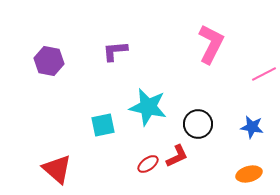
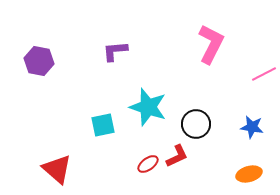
purple hexagon: moved 10 px left
cyan star: rotated 6 degrees clockwise
black circle: moved 2 px left
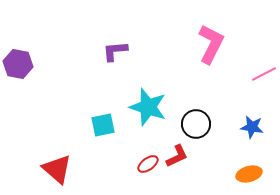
purple hexagon: moved 21 px left, 3 px down
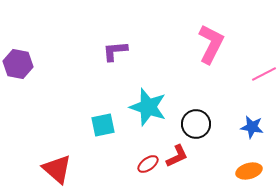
orange ellipse: moved 3 px up
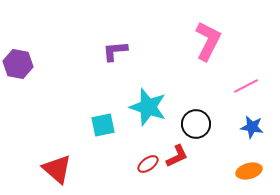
pink L-shape: moved 3 px left, 3 px up
pink line: moved 18 px left, 12 px down
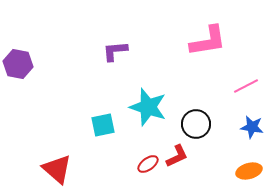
pink L-shape: rotated 54 degrees clockwise
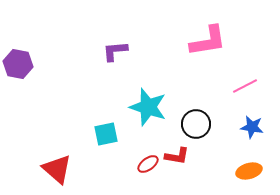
pink line: moved 1 px left
cyan square: moved 3 px right, 9 px down
red L-shape: rotated 35 degrees clockwise
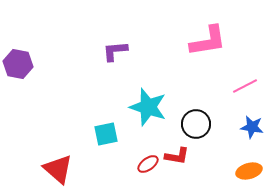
red triangle: moved 1 px right
